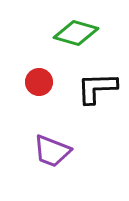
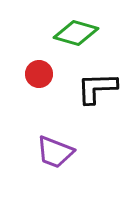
red circle: moved 8 px up
purple trapezoid: moved 3 px right, 1 px down
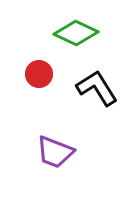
green diamond: rotated 9 degrees clockwise
black L-shape: rotated 60 degrees clockwise
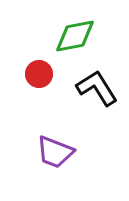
green diamond: moved 1 px left, 3 px down; rotated 36 degrees counterclockwise
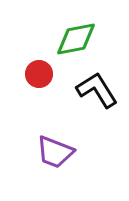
green diamond: moved 1 px right, 3 px down
black L-shape: moved 2 px down
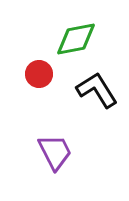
purple trapezoid: rotated 138 degrees counterclockwise
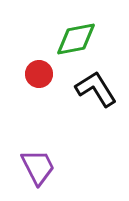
black L-shape: moved 1 px left, 1 px up
purple trapezoid: moved 17 px left, 15 px down
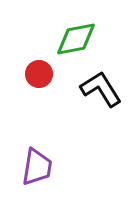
black L-shape: moved 5 px right
purple trapezoid: moved 1 px left; rotated 36 degrees clockwise
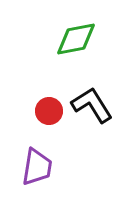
red circle: moved 10 px right, 37 px down
black L-shape: moved 9 px left, 16 px down
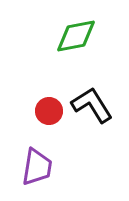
green diamond: moved 3 px up
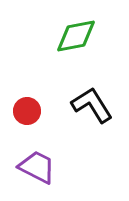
red circle: moved 22 px left
purple trapezoid: rotated 72 degrees counterclockwise
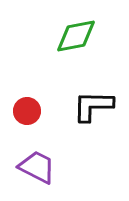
black L-shape: moved 1 px right, 1 px down; rotated 57 degrees counterclockwise
